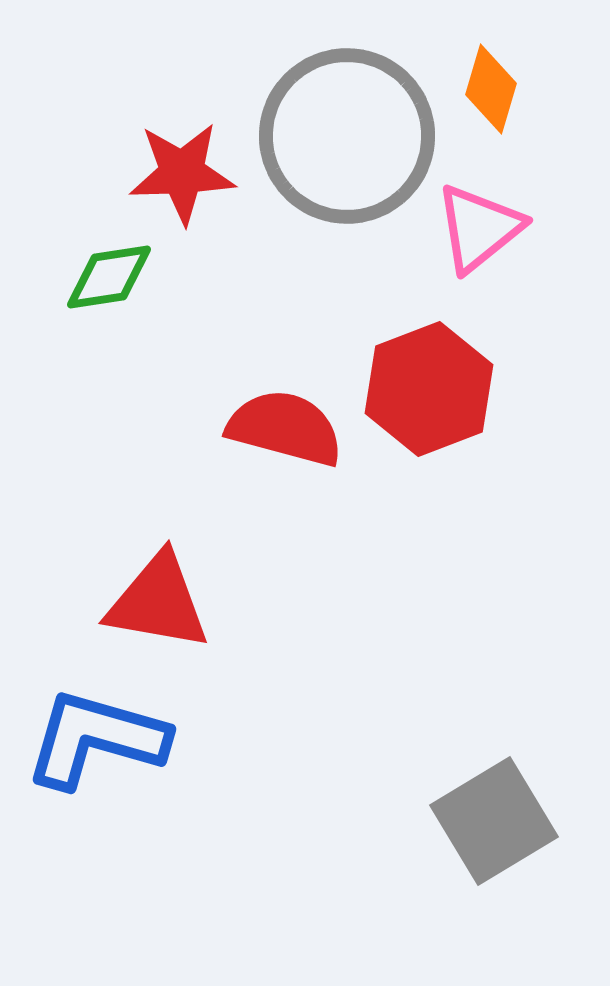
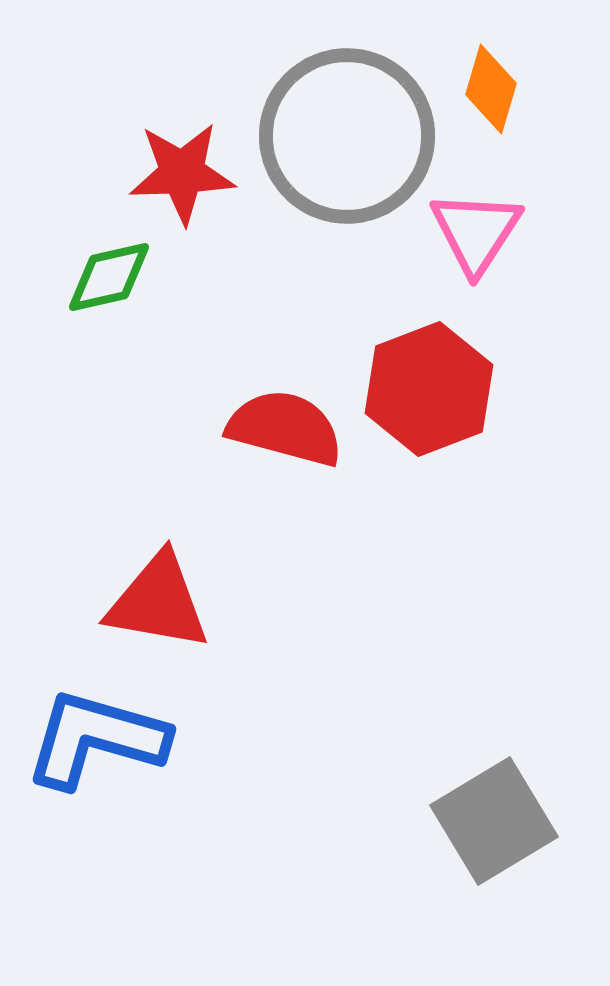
pink triangle: moved 3 px left, 4 px down; rotated 18 degrees counterclockwise
green diamond: rotated 4 degrees counterclockwise
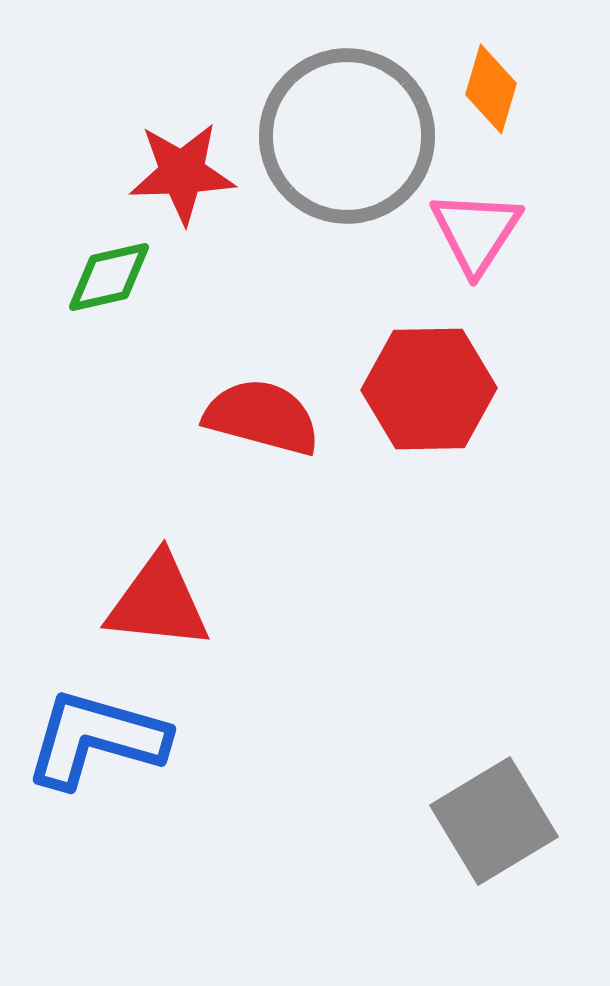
red hexagon: rotated 20 degrees clockwise
red semicircle: moved 23 px left, 11 px up
red triangle: rotated 4 degrees counterclockwise
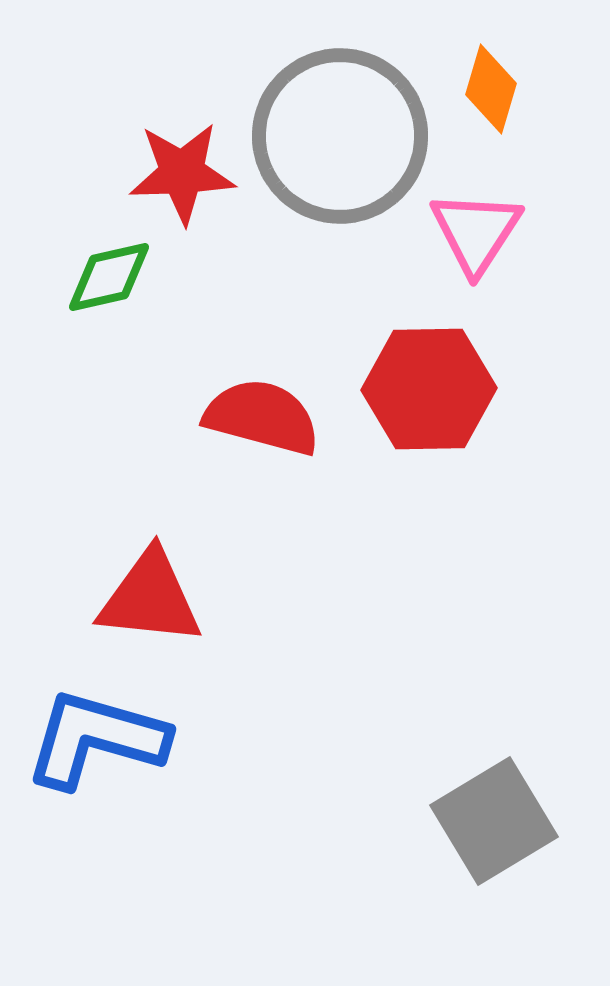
gray circle: moved 7 px left
red triangle: moved 8 px left, 4 px up
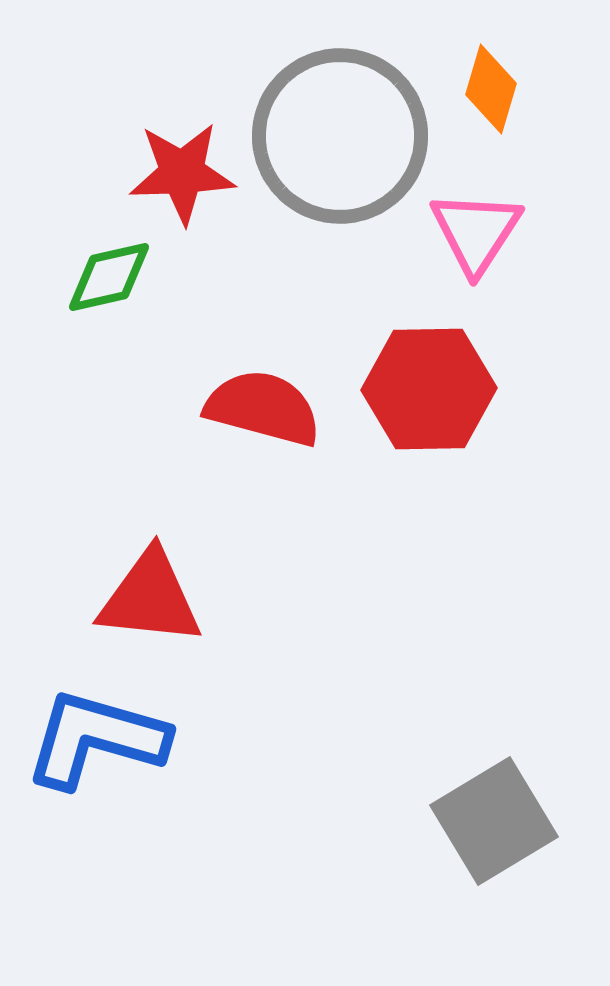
red semicircle: moved 1 px right, 9 px up
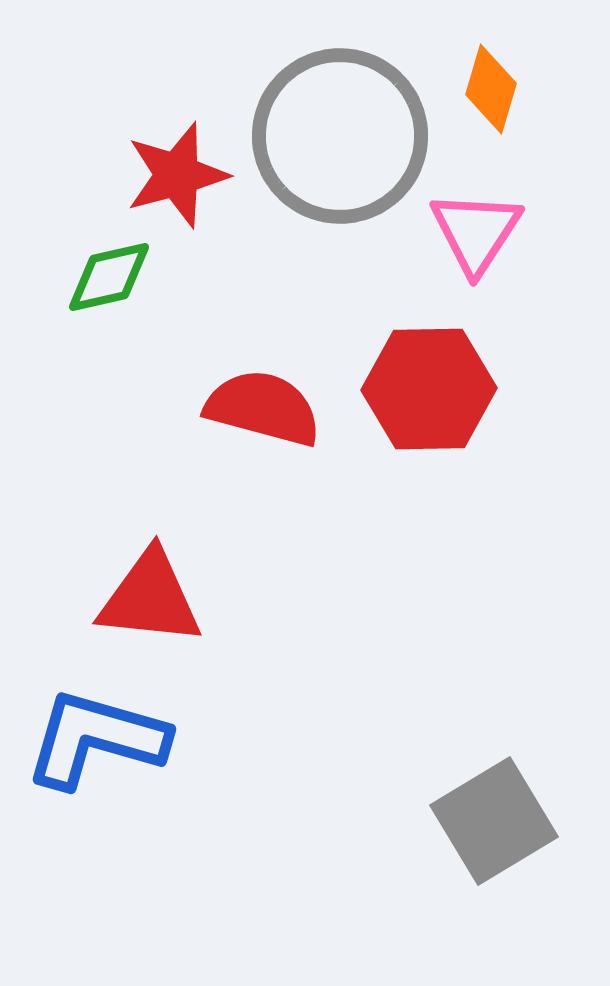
red star: moved 5 px left, 2 px down; rotated 13 degrees counterclockwise
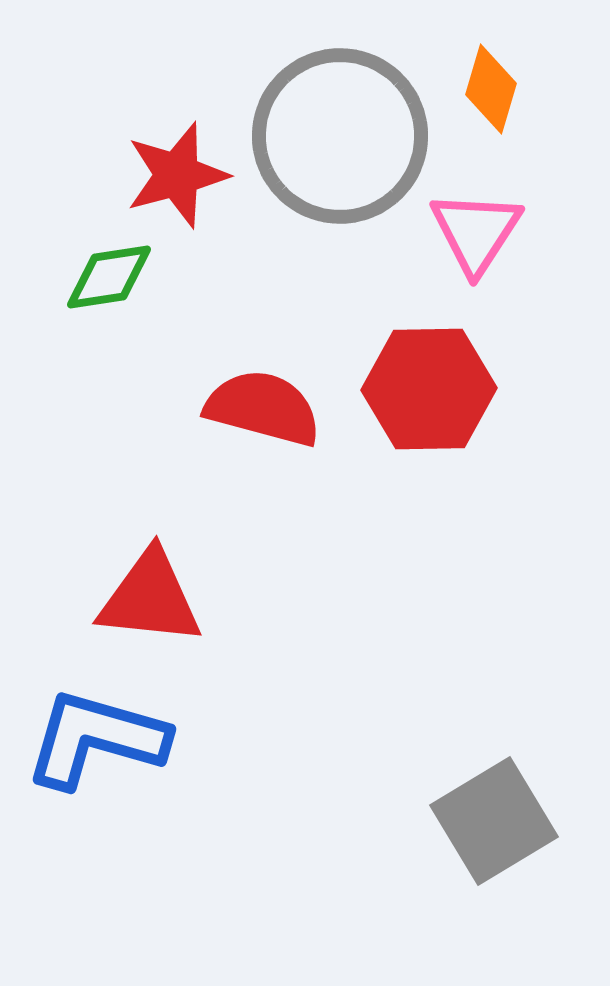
green diamond: rotated 4 degrees clockwise
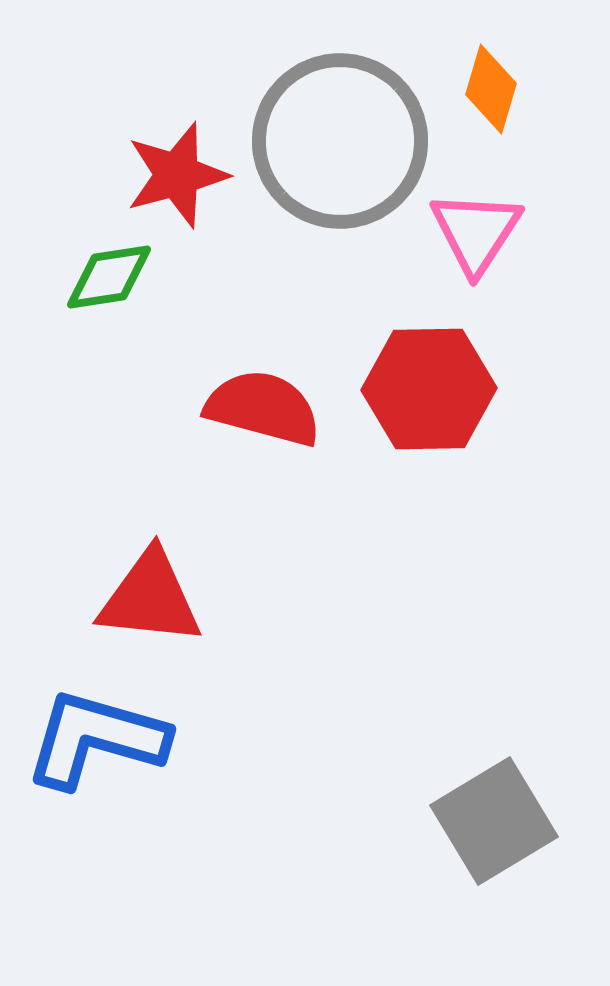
gray circle: moved 5 px down
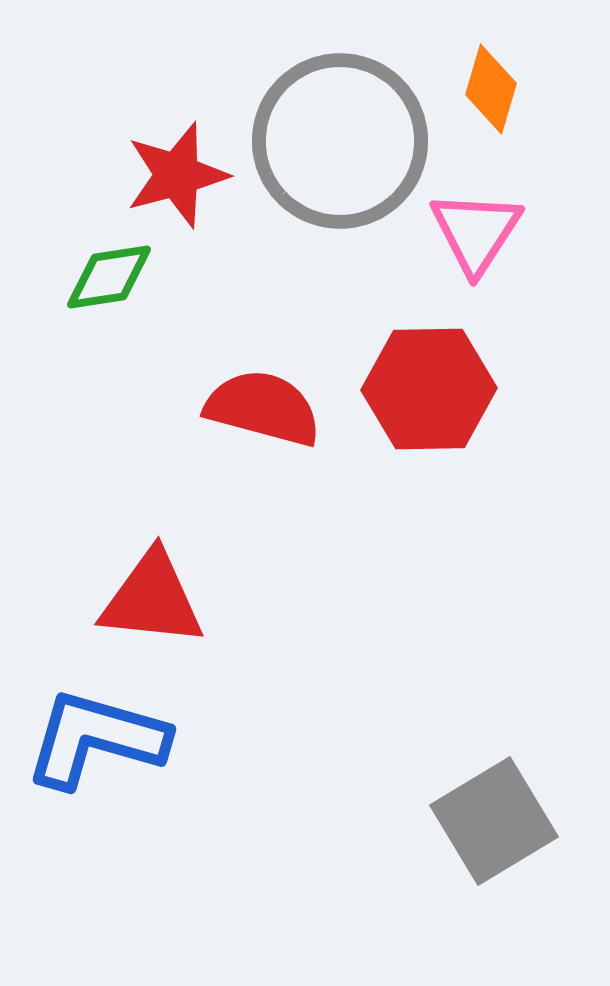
red triangle: moved 2 px right, 1 px down
